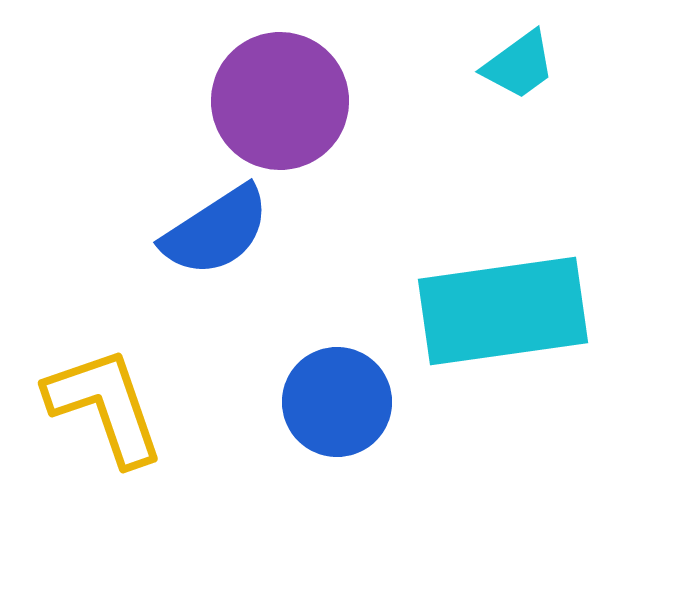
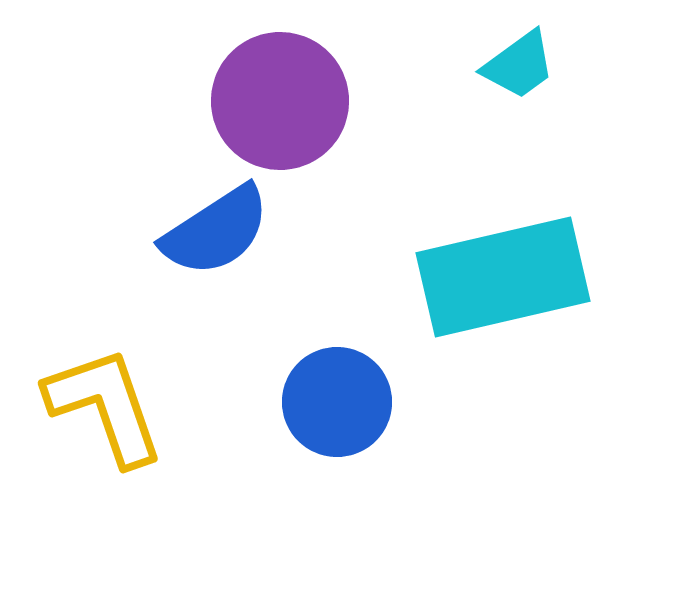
cyan rectangle: moved 34 px up; rotated 5 degrees counterclockwise
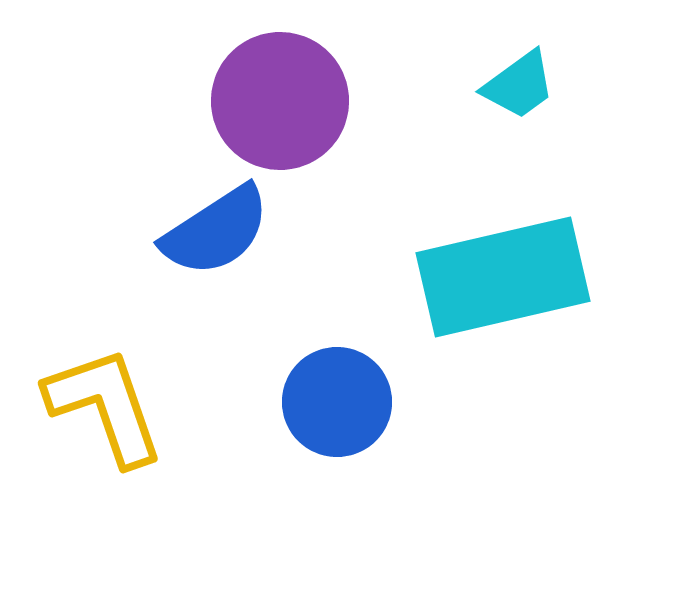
cyan trapezoid: moved 20 px down
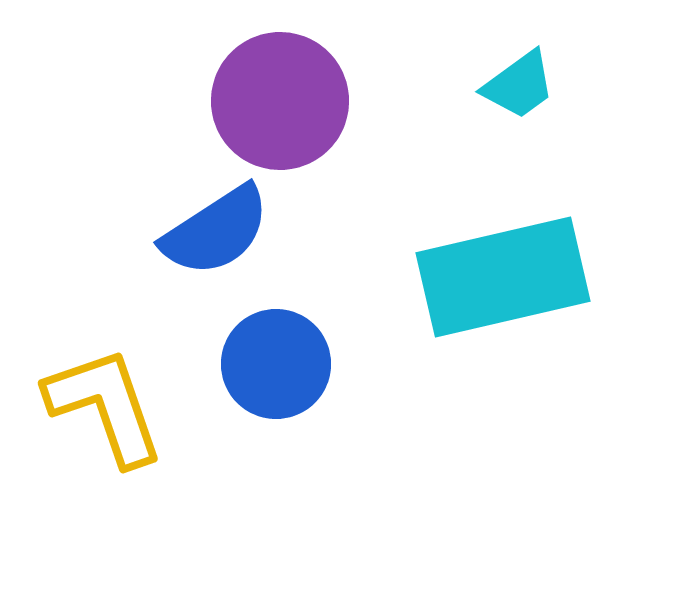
blue circle: moved 61 px left, 38 px up
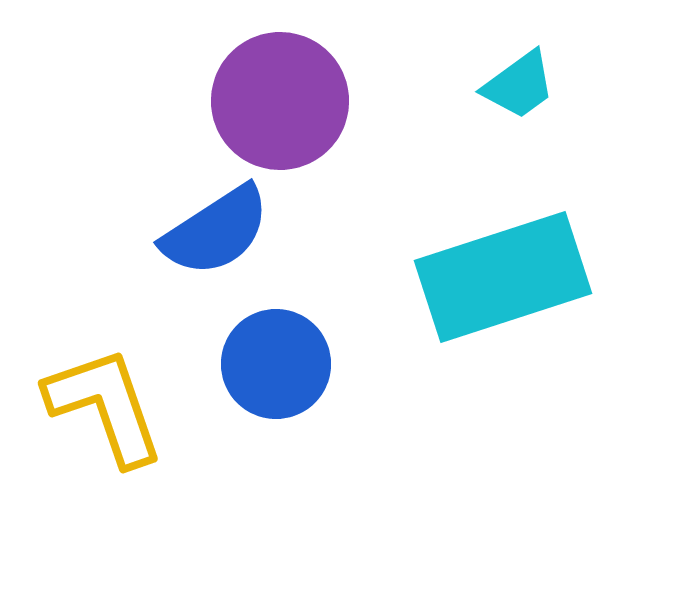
cyan rectangle: rotated 5 degrees counterclockwise
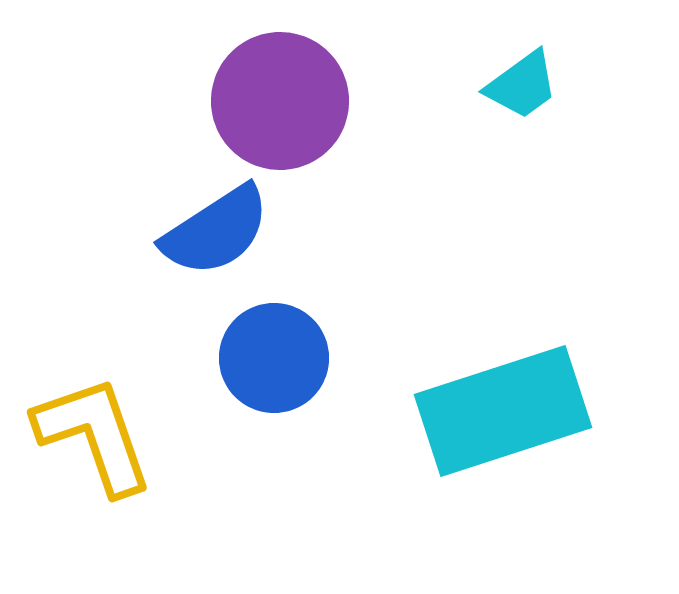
cyan trapezoid: moved 3 px right
cyan rectangle: moved 134 px down
blue circle: moved 2 px left, 6 px up
yellow L-shape: moved 11 px left, 29 px down
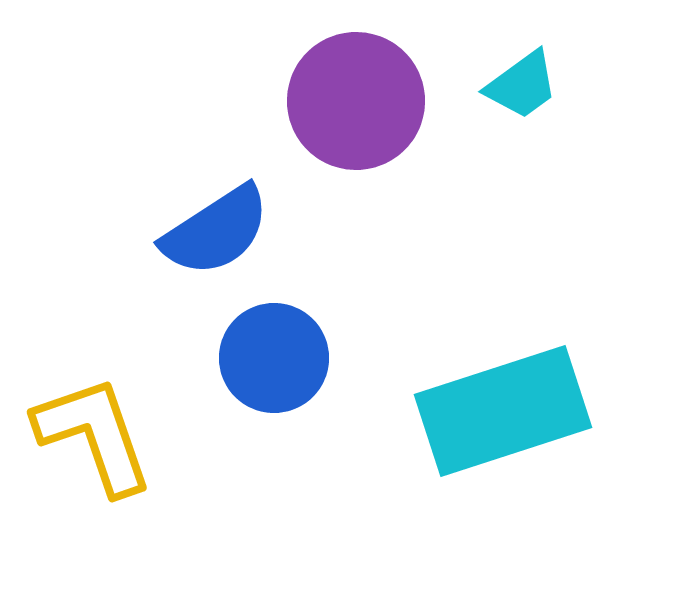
purple circle: moved 76 px right
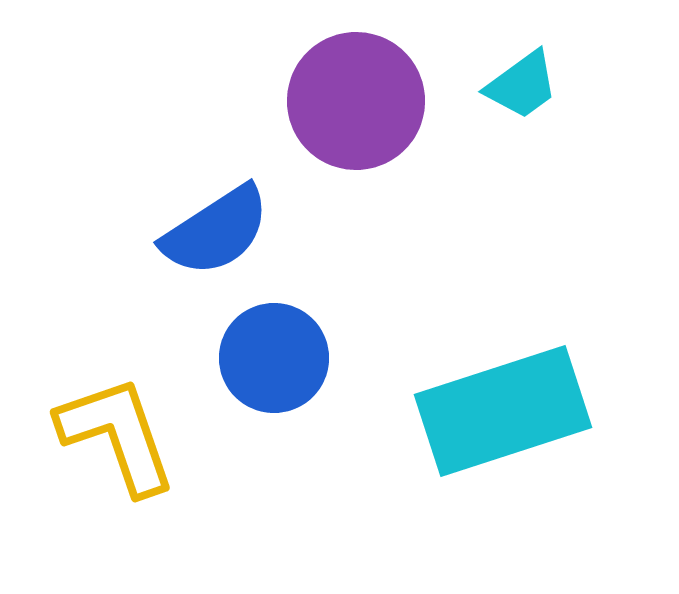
yellow L-shape: moved 23 px right
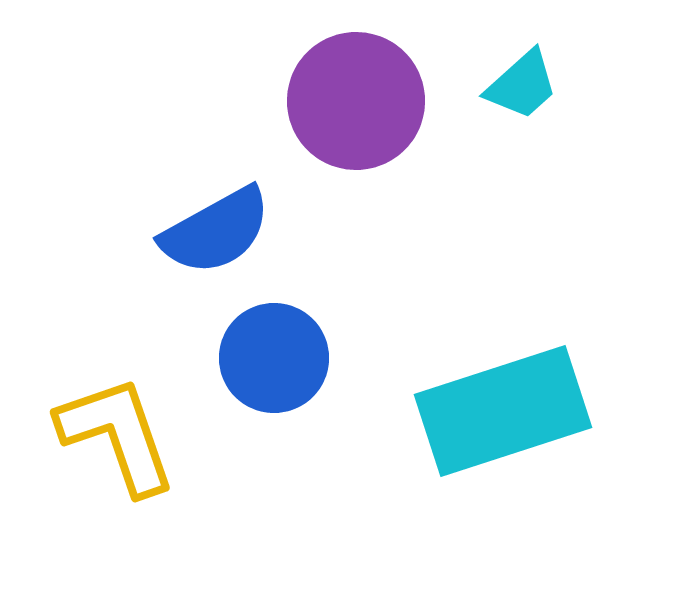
cyan trapezoid: rotated 6 degrees counterclockwise
blue semicircle: rotated 4 degrees clockwise
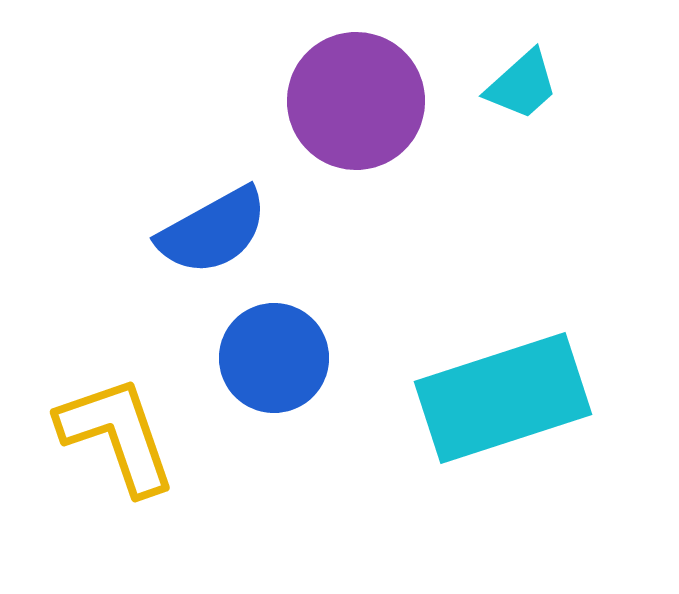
blue semicircle: moved 3 px left
cyan rectangle: moved 13 px up
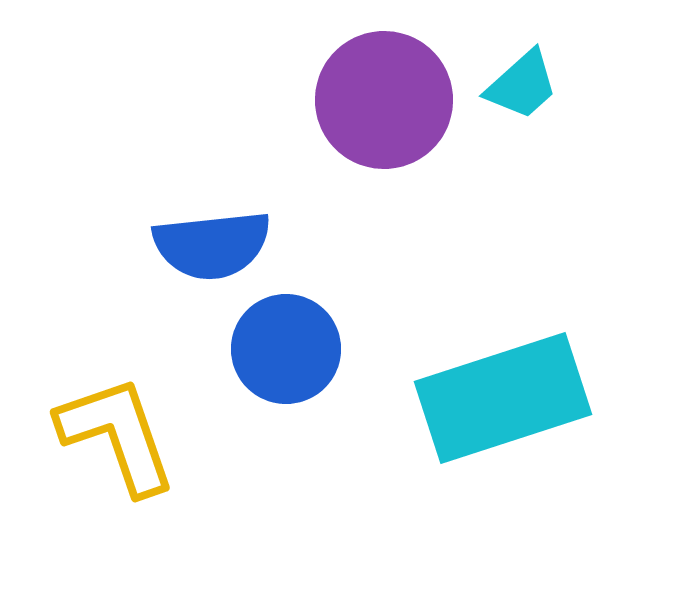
purple circle: moved 28 px right, 1 px up
blue semicircle: moved 1 px left, 14 px down; rotated 23 degrees clockwise
blue circle: moved 12 px right, 9 px up
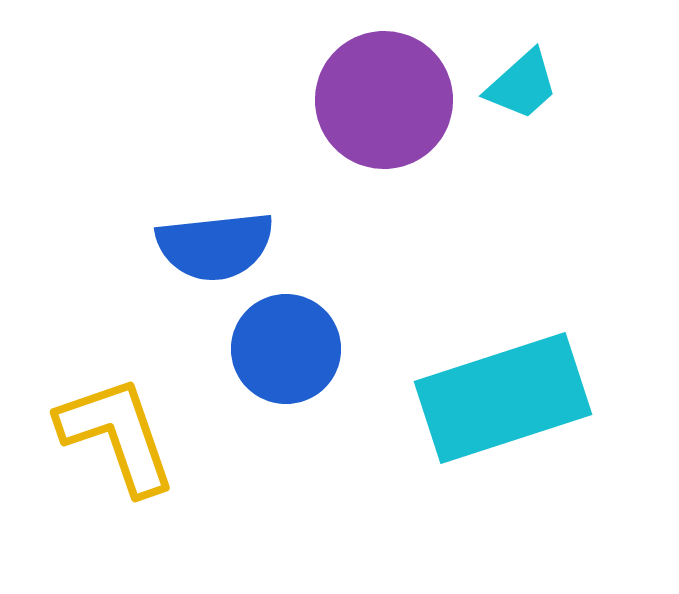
blue semicircle: moved 3 px right, 1 px down
